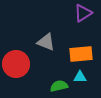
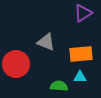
green semicircle: rotated 18 degrees clockwise
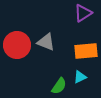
orange rectangle: moved 5 px right, 3 px up
red circle: moved 1 px right, 19 px up
cyan triangle: rotated 24 degrees counterclockwise
green semicircle: rotated 120 degrees clockwise
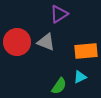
purple triangle: moved 24 px left, 1 px down
red circle: moved 3 px up
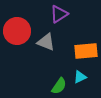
red circle: moved 11 px up
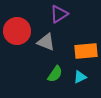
green semicircle: moved 4 px left, 12 px up
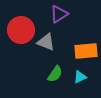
red circle: moved 4 px right, 1 px up
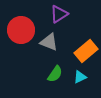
gray triangle: moved 3 px right
orange rectangle: rotated 35 degrees counterclockwise
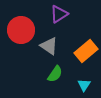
gray triangle: moved 4 px down; rotated 12 degrees clockwise
cyan triangle: moved 4 px right, 8 px down; rotated 32 degrees counterclockwise
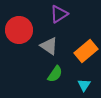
red circle: moved 2 px left
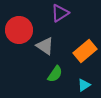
purple triangle: moved 1 px right, 1 px up
gray triangle: moved 4 px left
orange rectangle: moved 1 px left
cyan triangle: rotated 24 degrees clockwise
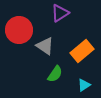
orange rectangle: moved 3 px left
